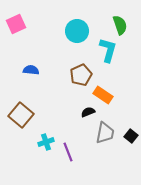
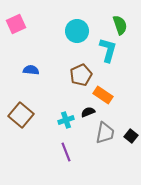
cyan cross: moved 20 px right, 22 px up
purple line: moved 2 px left
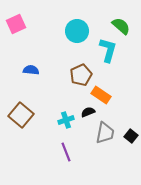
green semicircle: moved 1 px right, 1 px down; rotated 30 degrees counterclockwise
orange rectangle: moved 2 px left
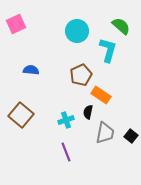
black semicircle: rotated 56 degrees counterclockwise
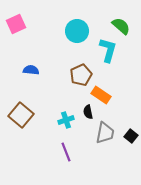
black semicircle: rotated 24 degrees counterclockwise
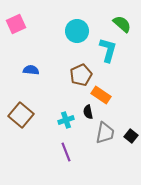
green semicircle: moved 1 px right, 2 px up
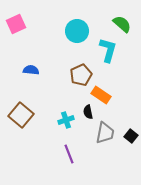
purple line: moved 3 px right, 2 px down
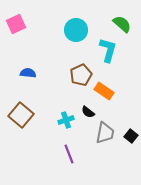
cyan circle: moved 1 px left, 1 px up
blue semicircle: moved 3 px left, 3 px down
orange rectangle: moved 3 px right, 4 px up
black semicircle: rotated 40 degrees counterclockwise
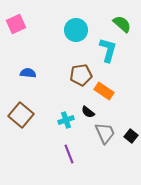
brown pentagon: rotated 15 degrees clockwise
gray trapezoid: rotated 35 degrees counterclockwise
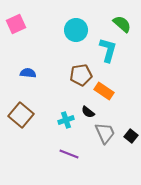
purple line: rotated 48 degrees counterclockwise
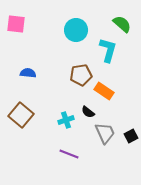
pink square: rotated 30 degrees clockwise
black square: rotated 24 degrees clockwise
